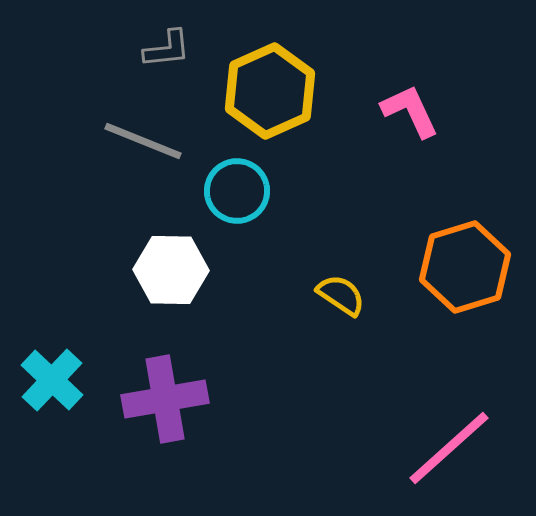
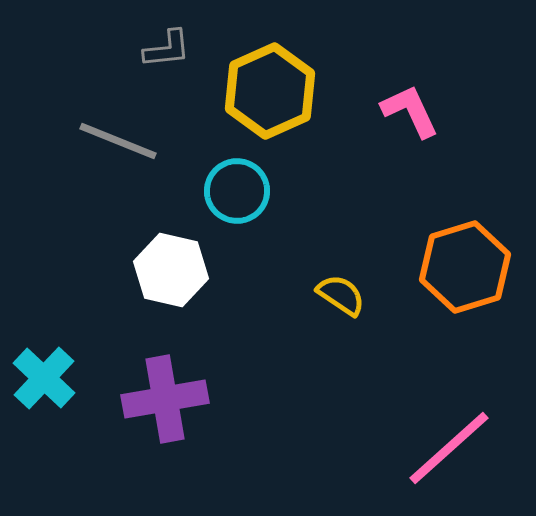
gray line: moved 25 px left
white hexagon: rotated 12 degrees clockwise
cyan cross: moved 8 px left, 2 px up
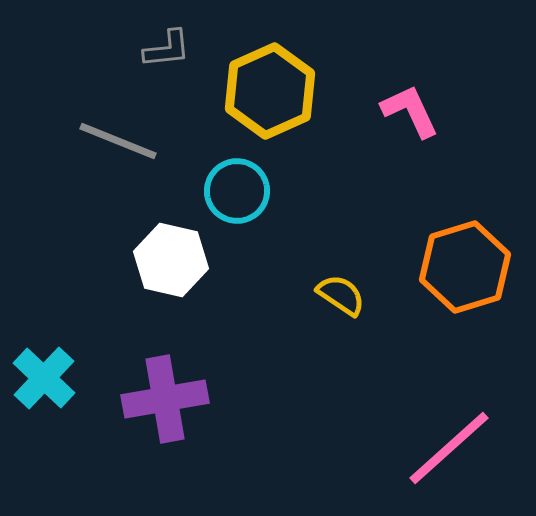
white hexagon: moved 10 px up
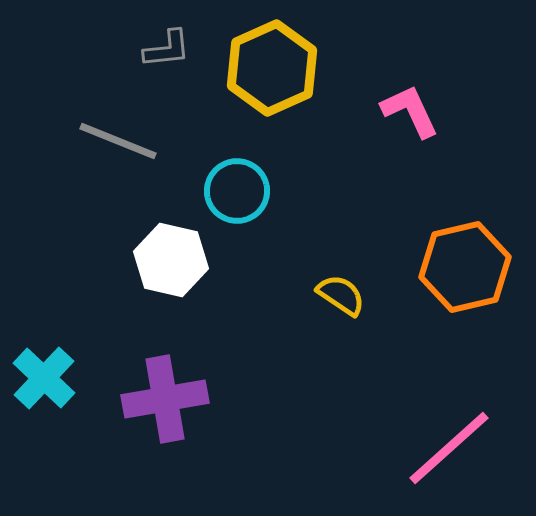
yellow hexagon: moved 2 px right, 23 px up
orange hexagon: rotated 4 degrees clockwise
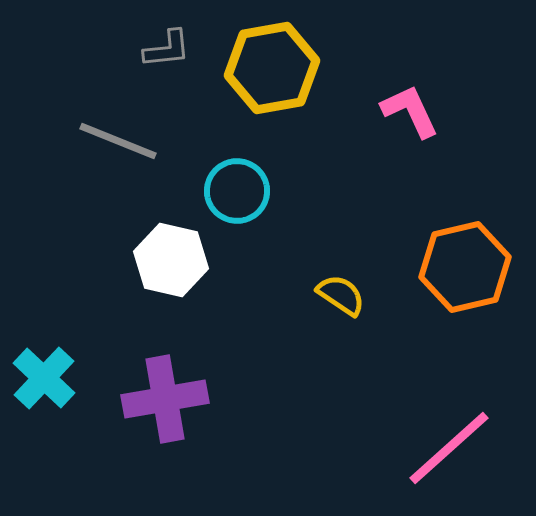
yellow hexagon: rotated 14 degrees clockwise
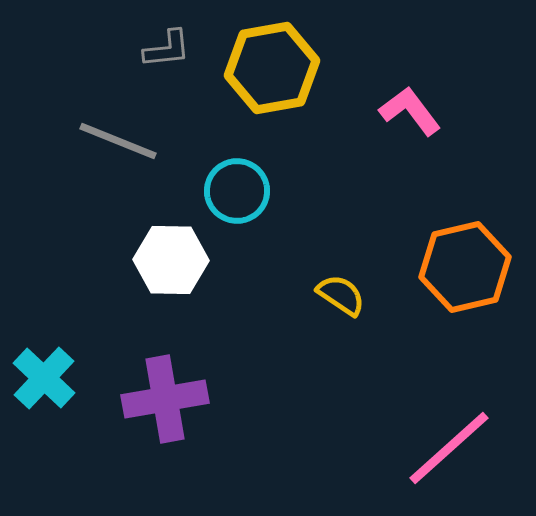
pink L-shape: rotated 12 degrees counterclockwise
white hexagon: rotated 12 degrees counterclockwise
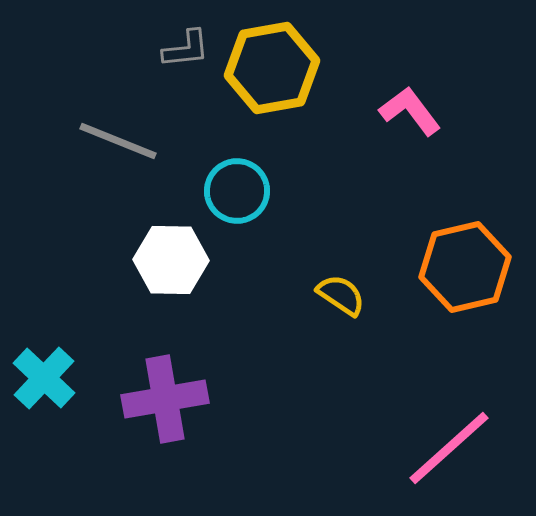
gray L-shape: moved 19 px right
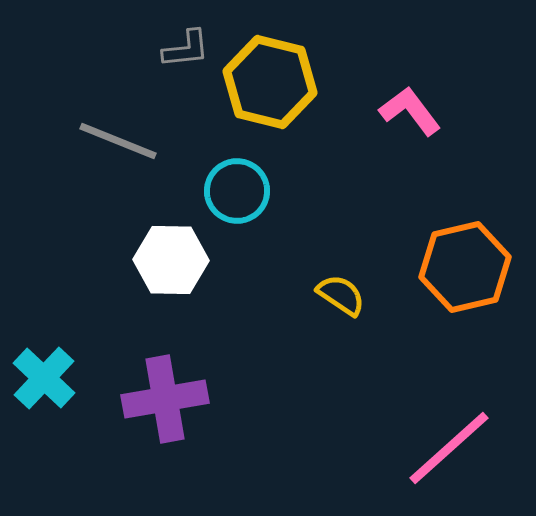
yellow hexagon: moved 2 px left, 14 px down; rotated 24 degrees clockwise
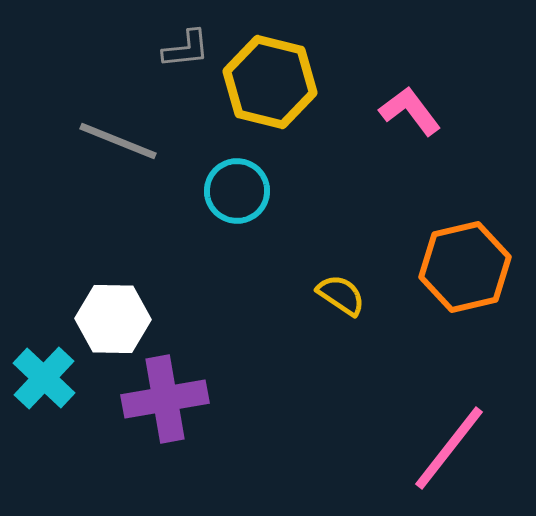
white hexagon: moved 58 px left, 59 px down
pink line: rotated 10 degrees counterclockwise
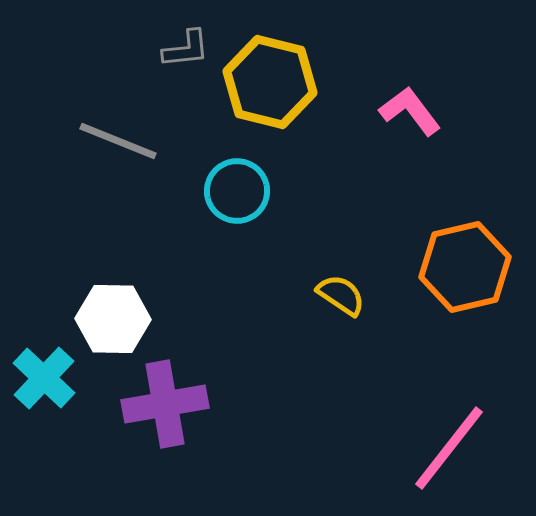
purple cross: moved 5 px down
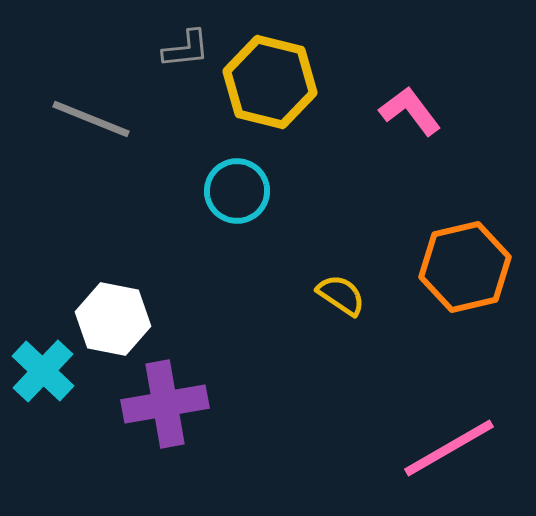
gray line: moved 27 px left, 22 px up
white hexagon: rotated 10 degrees clockwise
cyan cross: moved 1 px left, 7 px up
pink line: rotated 22 degrees clockwise
